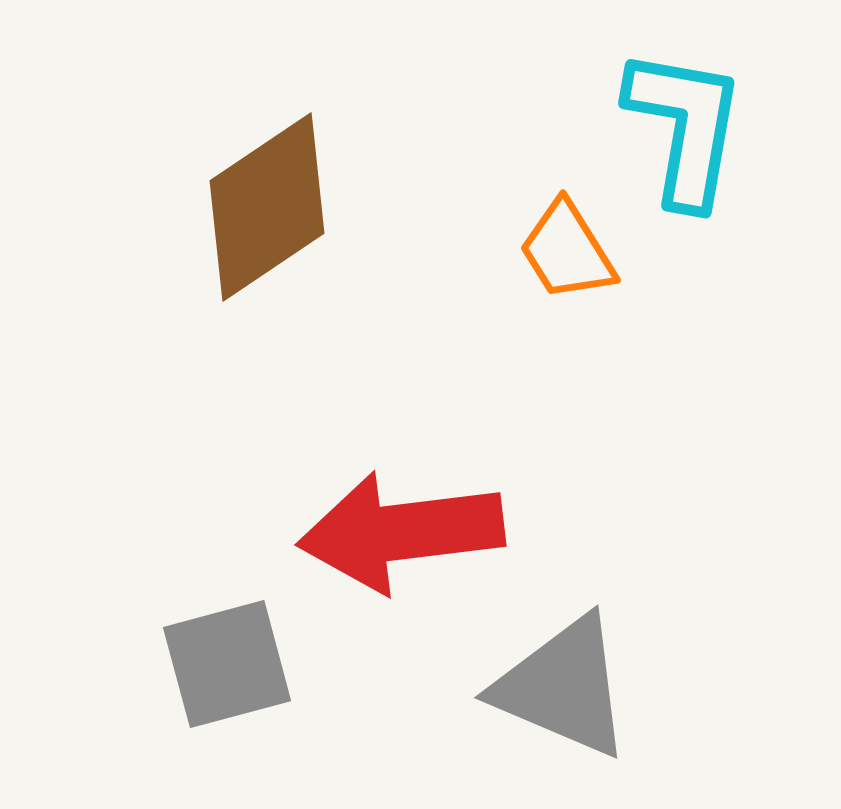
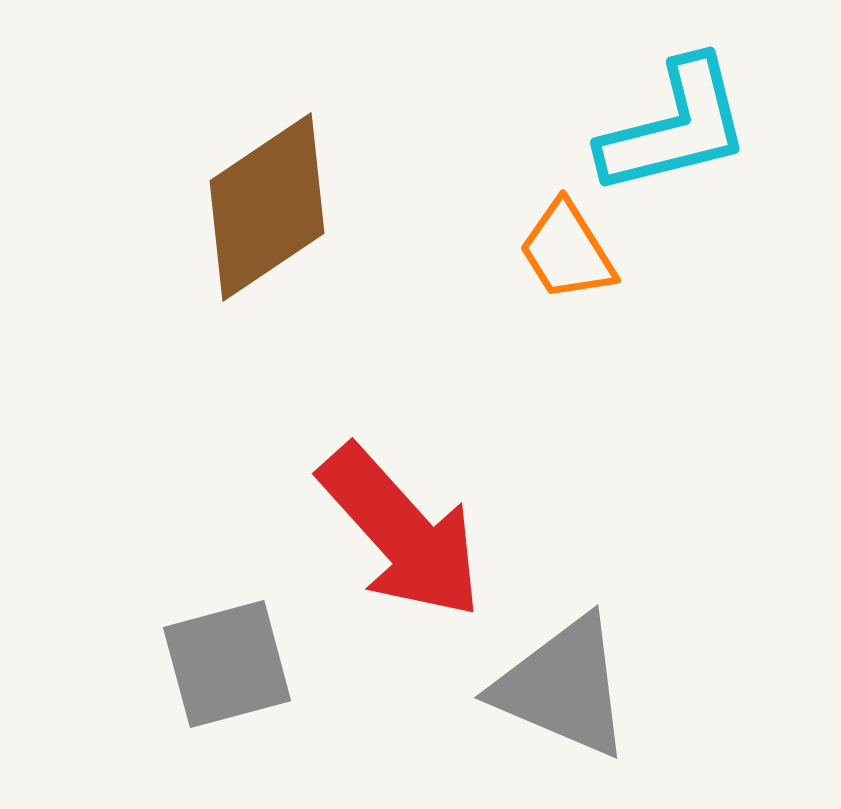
cyan L-shape: moved 10 px left; rotated 66 degrees clockwise
red arrow: rotated 125 degrees counterclockwise
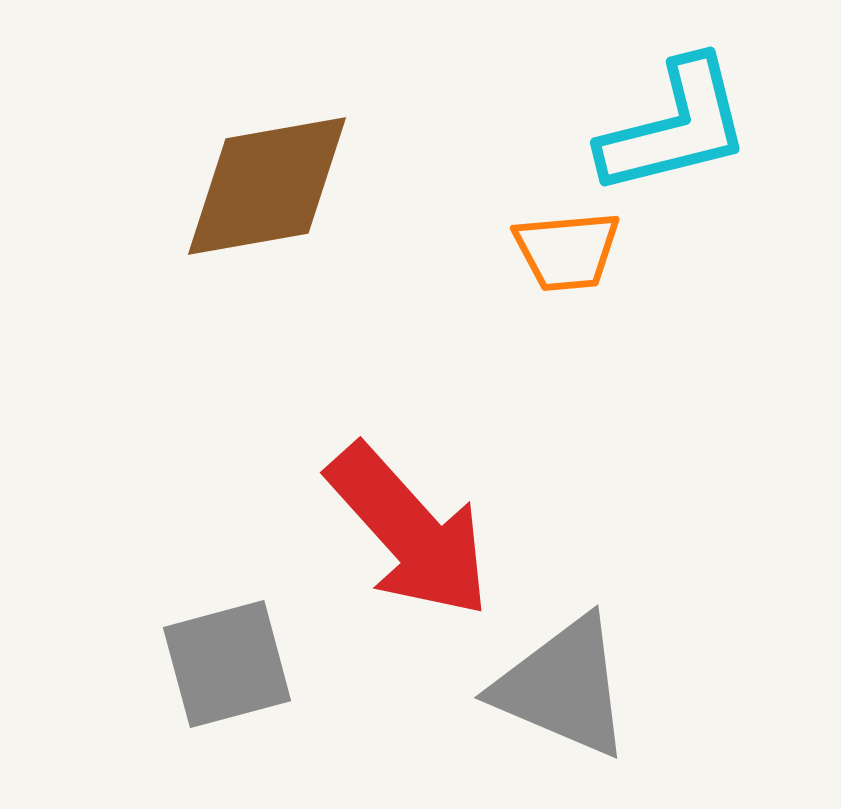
brown diamond: moved 21 px up; rotated 24 degrees clockwise
orange trapezoid: rotated 63 degrees counterclockwise
red arrow: moved 8 px right, 1 px up
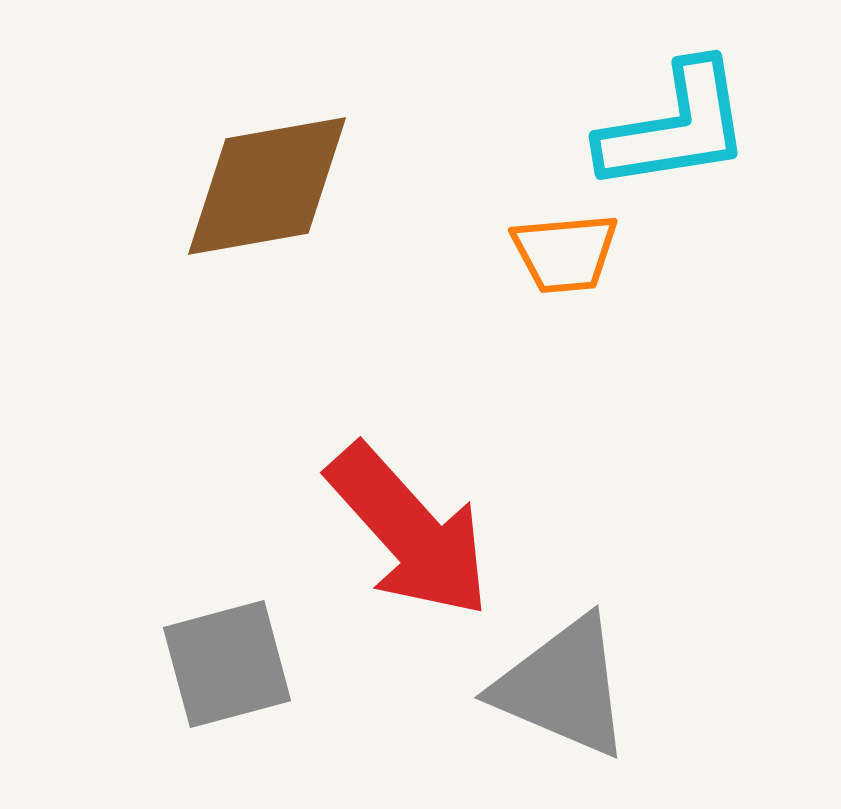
cyan L-shape: rotated 5 degrees clockwise
orange trapezoid: moved 2 px left, 2 px down
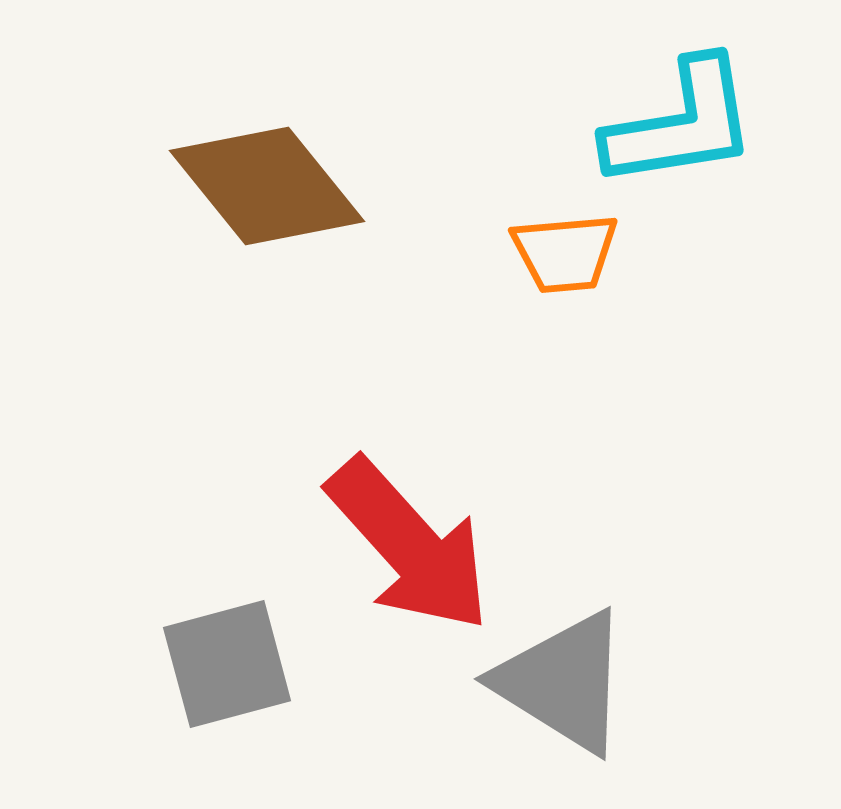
cyan L-shape: moved 6 px right, 3 px up
brown diamond: rotated 61 degrees clockwise
red arrow: moved 14 px down
gray triangle: moved 5 px up; rotated 9 degrees clockwise
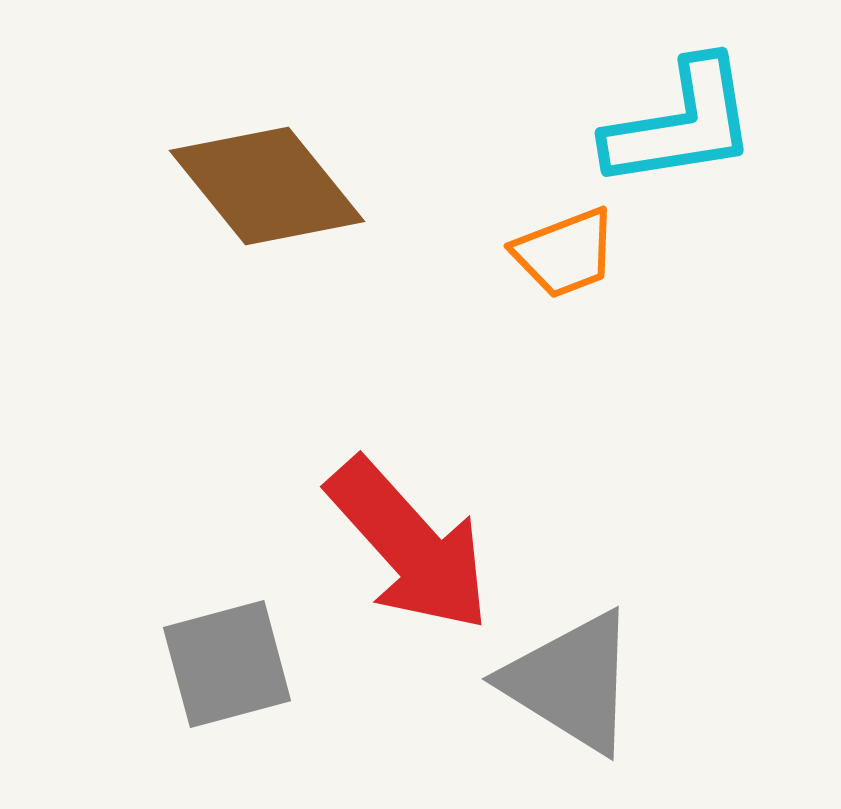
orange trapezoid: rotated 16 degrees counterclockwise
gray triangle: moved 8 px right
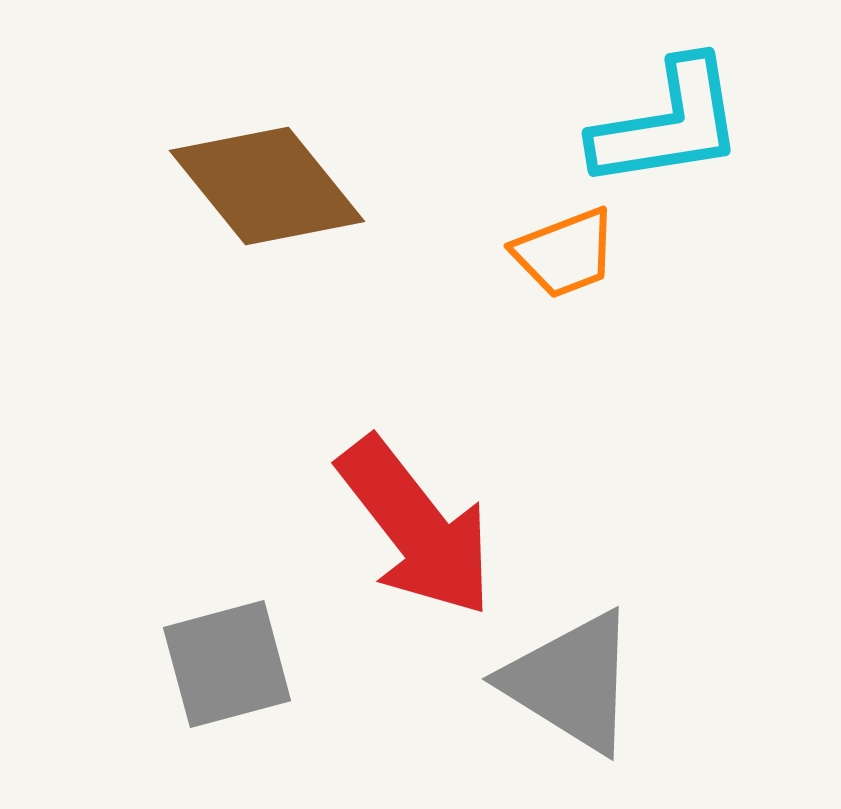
cyan L-shape: moved 13 px left
red arrow: moved 7 px right, 18 px up; rotated 4 degrees clockwise
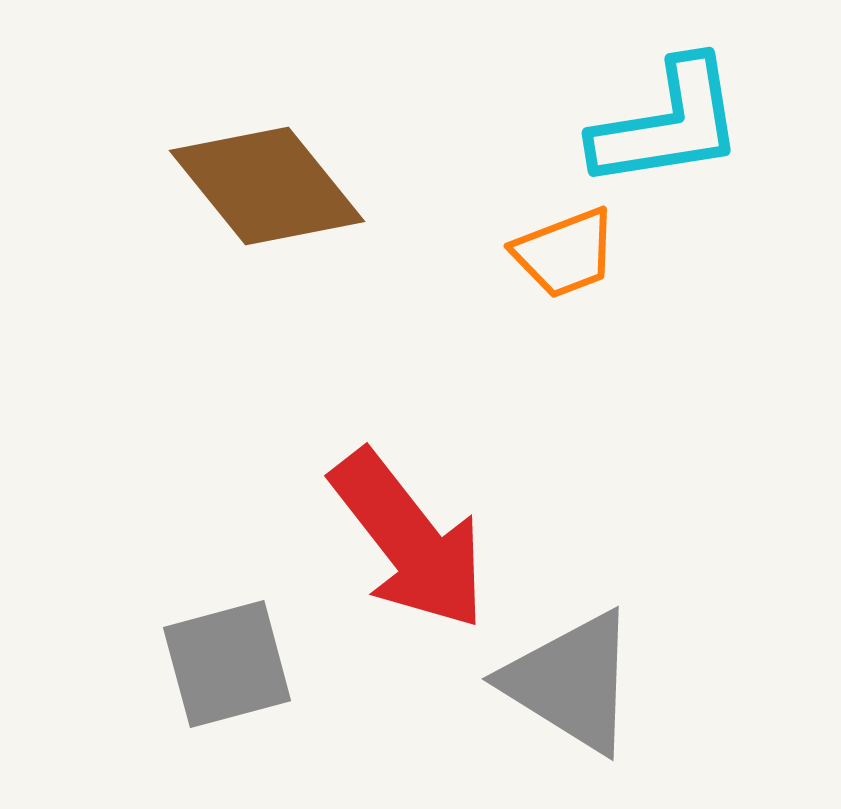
red arrow: moved 7 px left, 13 px down
